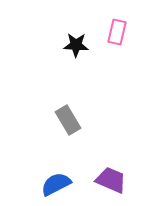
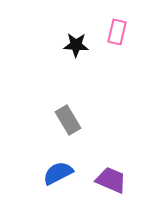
blue semicircle: moved 2 px right, 11 px up
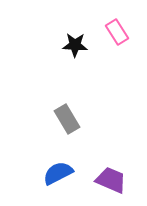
pink rectangle: rotated 45 degrees counterclockwise
black star: moved 1 px left
gray rectangle: moved 1 px left, 1 px up
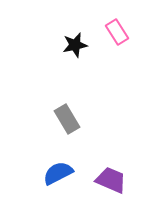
black star: rotated 15 degrees counterclockwise
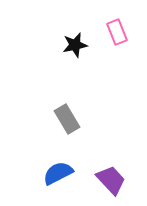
pink rectangle: rotated 10 degrees clockwise
purple trapezoid: rotated 24 degrees clockwise
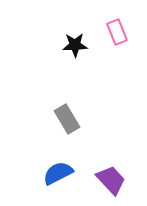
black star: rotated 10 degrees clockwise
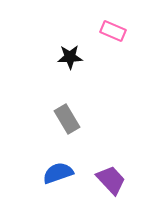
pink rectangle: moved 4 px left, 1 px up; rotated 45 degrees counterclockwise
black star: moved 5 px left, 12 px down
blue semicircle: rotated 8 degrees clockwise
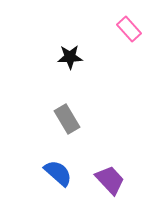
pink rectangle: moved 16 px right, 2 px up; rotated 25 degrees clockwise
blue semicircle: rotated 60 degrees clockwise
purple trapezoid: moved 1 px left
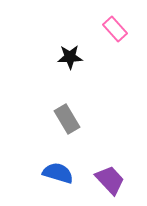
pink rectangle: moved 14 px left
blue semicircle: rotated 24 degrees counterclockwise
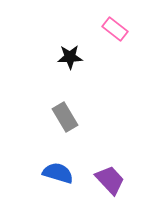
pink rectangle: rotated 10 degrees counterclockwise
gray rectangle: moved 2 px left, 2 px up
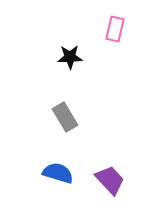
pink rectangle: rotated 65 degrees clockwise
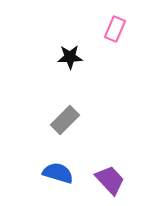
pink rectangle: rotated 10 degrees clockwise
gray rectangle: moved 3 px down; rotated 76 degrees clockwise
